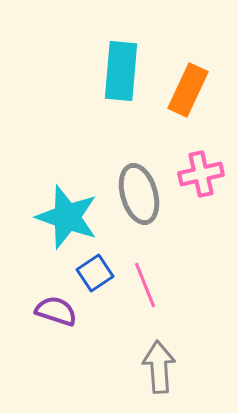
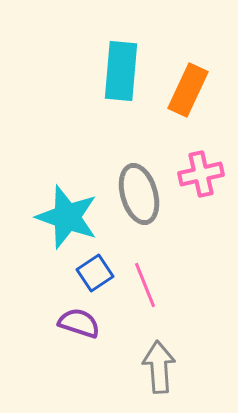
purple semicircle: moved 23 px right, 12 px down
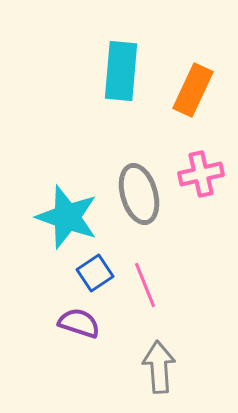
orange rectangle: moved 5 px right
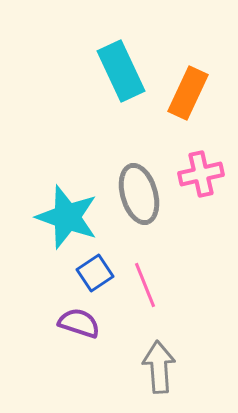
cyan rectangle: rotated 30 degrees counterclockwise
orange rectangle: moved 5 px left, 3 px down
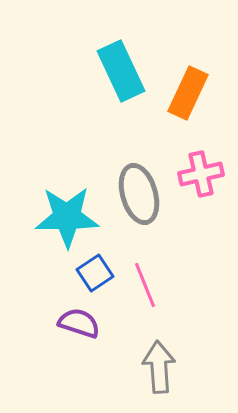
cyan star: rotated 20 degrees counterclockwise
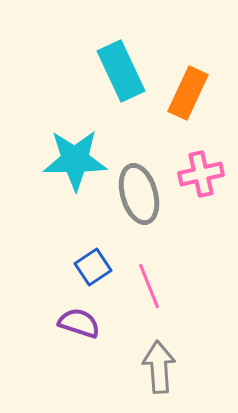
cyan star: moved 8 px right, 57 px up
blue square: moved 2 px left, 6 px up
pink line: moved 4 px right, 1 px down
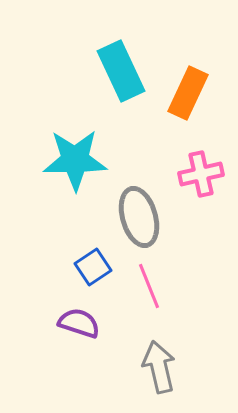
gray ellipse: moved 23 px down
gray arrow: rotated 9 degrees counterclockwise
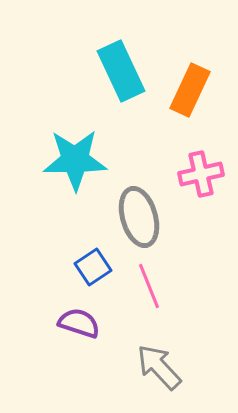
orange rectangle: moved 2 px right, 3 px up
gray arrow: rotated 30 degrees counterclockwise
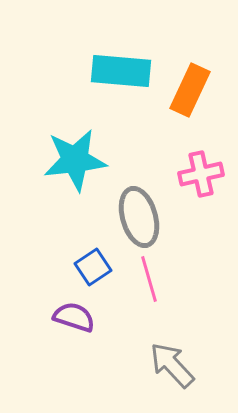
cyan rectangle: rotated 60 degrees counterclockwise
cyan star: rotated 6 degrees counterclockwise
pink line: moved 7 px up; rotated 6 degrees clockwise
purple semicircle: moved 5 px left, 6 px up
gray arrow: moved 13 px right, 2 px up
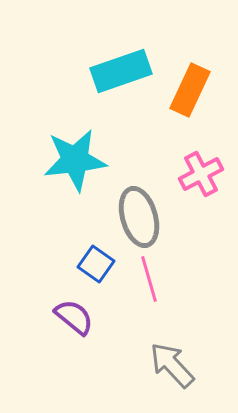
cyan rectangle: rotated 24 degrees counterclockwise
pink cross: rotated 15 degrees counterclockwise
blue square: moved 3 px right, 3 px up; rotated 21 degrees counterclockwise
purple semicircle: rotated 21 degrees clockwise
